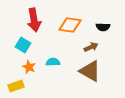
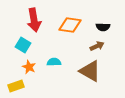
brown arrow: moved 6 px right, 1 px up
cyan semicircle: moved 1 px right
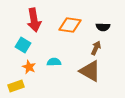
brown arrow: moved 1 px left, 2 px down; rotated 40 degrees counterclockwise
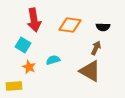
cyan semicircle: moved 1 px left, 2 px up; rotated 16 degrees counterclockwise
yellow rectangle: moved 2 px left; rotated 14 degrees clockwise
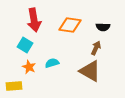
cyan square: moved 2 px right
cyan semicircle: moved 1 px left, 3 px down
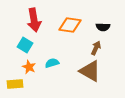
yellow rectangle: moved 1 px right, 2 px up
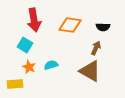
cyan semicircle: moved 1 px left, 2 px down
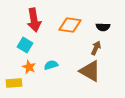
yellow rectangle: moved 1 px left, 1 px up
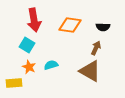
cyan square: moved 2 px right
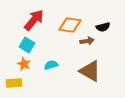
red arrow: rotated 130 degrees counterclockwise
black semicircle: rotated 16 degrees counterclockwise
brown arrow: moved 9 px left, 7 px up; rotated 56 degrees clockwise
orange star: moved 5 px left, 3 px up
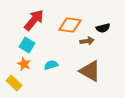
black semicircle: moved 1 px down
yellow rectangle: rotated 49 degrees clockwise
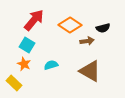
orange diamond: rotated 25 degrees clockwise
